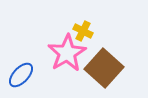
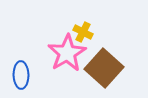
yellow cross: moved 1 px down
blue ellipse: rotated 44 degrees counterclockwise
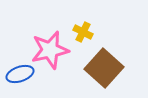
pink star: moved 17 px left, 3 px up; rotated 18 degrees clockwise
blue ellipse: moved 1 px left, 1 px up; rotated 72 degrees clockwise
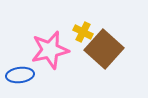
brown square: moved 19 px up
blue ellipse: moved 1 px down; rotated 12 degrees clockwise
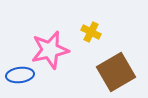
yellow cross: moved 8 px right
brown square: moved 12 px right, 23 px down; rotated 18 degrees clockwise
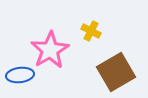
yellow cross: moved 1 px up
pink star: rotated 18 degrees counterclockwise
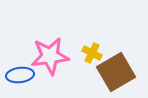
yellow cross: moved 1 px right, 22 px down
pink star: moved 6 px down; rotated 24 degrees clockwise
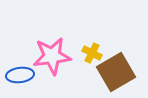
pink star: moved 2 px right
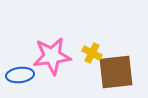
brown square: rotated 24 degrees clockwise
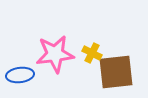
pink star: moved 3 px right, 2 px up
